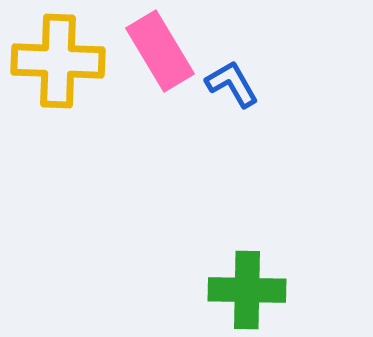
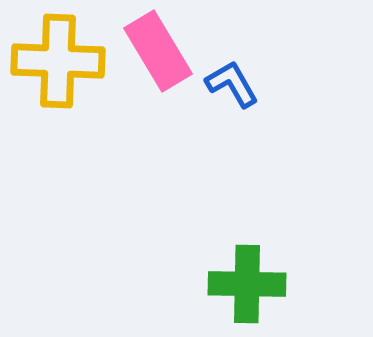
pink rectangle: moved 2 px left
green cross: moved 6 px up
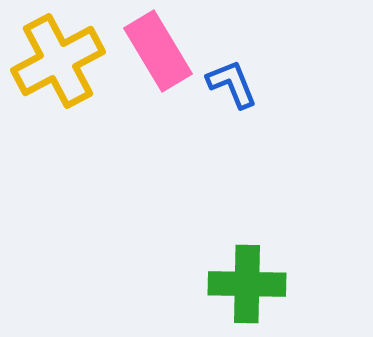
yellow cross: rotated 30 degrees counterclockwise
blue L-shape: rotated 8 degrees clockwise
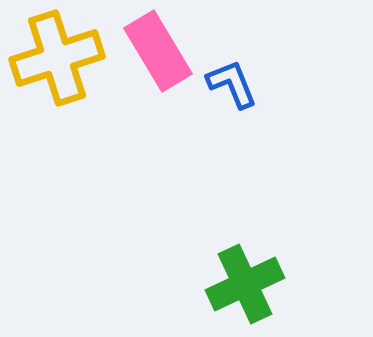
yellow cross: moved 1 px left, 3 px up; rotated 10 degrees clockwise
green cross: moved 2 px left; rotated 26 degrees counterclockwise
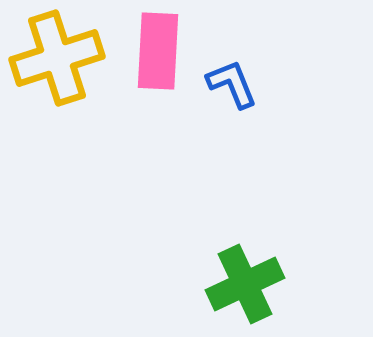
pink rectangle: rotated 34 degrees clockwise
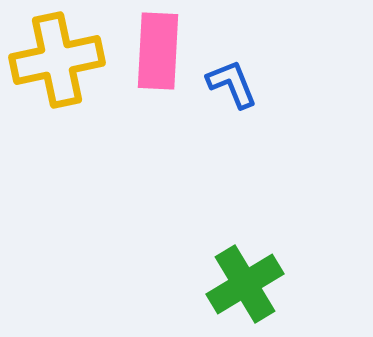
yellow cross: moved 2 px down; rotated 6 degrees clockwise
green cross: rotated 6 degrees counterclockwise
